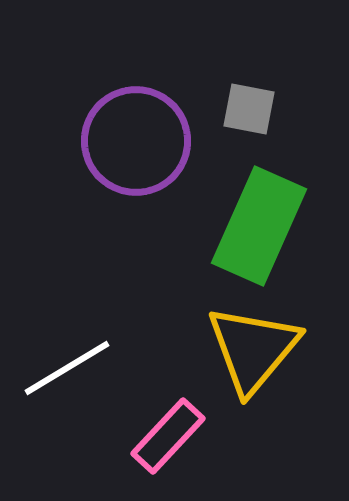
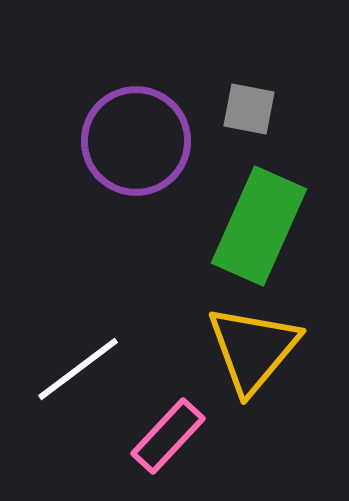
white line: moved 11 px right, 1 px down; rotated 6 degrees counterclockwise
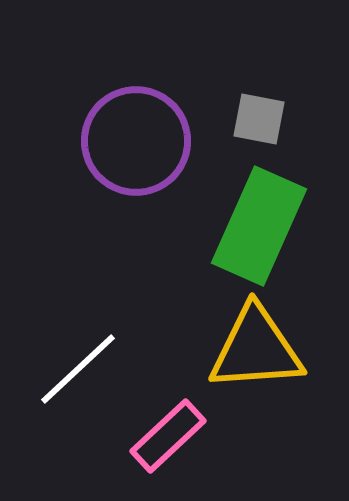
gray square: moved 10 px right, 10 px down
yellow triangle: moved 3 px right; rotated 46 degrees clockwise
white line: rotated 6 degrees counterclockwise
pink rectangle: rotated 4 degrees clockwise
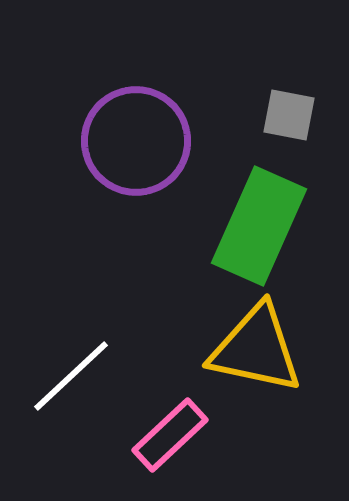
gray square: moved 30 px right, 4 px up
yellow triangle: rotated 16 degrees clockwise
white line: moved 7 px left, 7 px down
pink rectangle: moved 2 px right, 1 px up
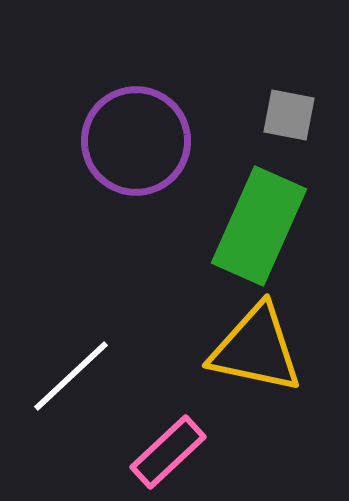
pink rectangle: moved 2 px left, 17 px down
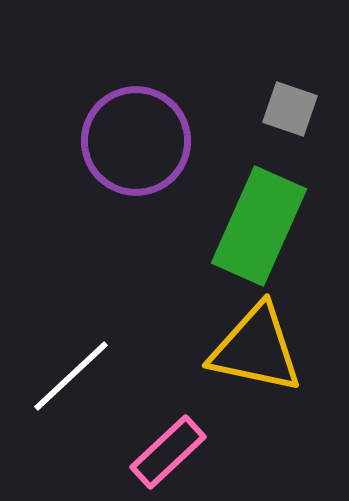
gray square: moved 1 px right, 6 px up; rotated 8 degrees clockwise
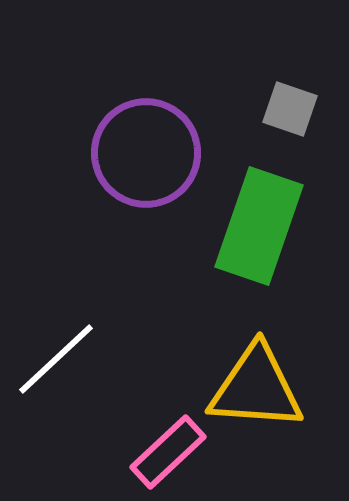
purple circle: moved 10 px right, 12 px down
green rectangle: rotated 5 degrees counterclockwise
yellow triangle: moved 39 px down; rotated 8 degrees counterclockwise
white line: moved 15 px left, 17 px up
